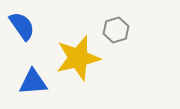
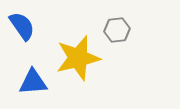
gray hexagon: moved 1 px right; rotated 10 degrees clockwise
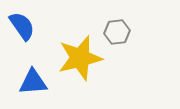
gray hexagon: moved 2 px down
yellow star: moved 2 px right
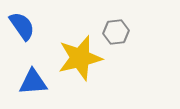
gray hexagon: moved 1 px left
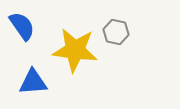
gray hexagon: rotated 20 degrees clockwise
yellow star: moved 5 px left, 8 px up; rotated 21 degrees clockwise
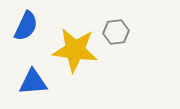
blue semicircle: moved 4 px right; rotated 60 degrees clockwise
gray hexagon: rotated 20 degrees counterclockwise
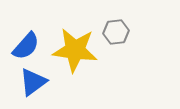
blue semicircle: moved 20 px down; rotated 16 degrees clockwise
blue triangle: rotated 32 degrees counterclockwise
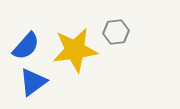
yellow star: rotated 15 degrees counterclockwise
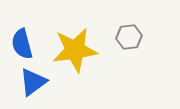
gray hexagon: moved 13 px right, 5 px down
blue semicircle: moved 4 px left, 2 px up; rotated 124 degrees clockwise
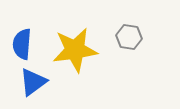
gray hexagon: rotated 15 degrees clockwise
blue semicircle: rotated 20 degrees clockwise
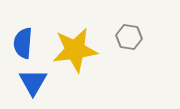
blue semicircle: moved 1 px right, 1 px up
blue triangle: rotated 24 degrees counterclockwise
